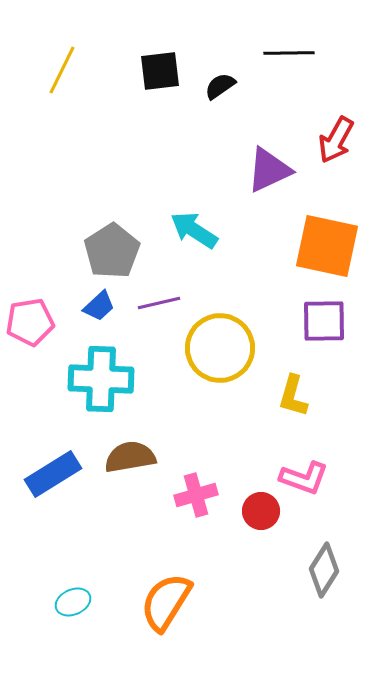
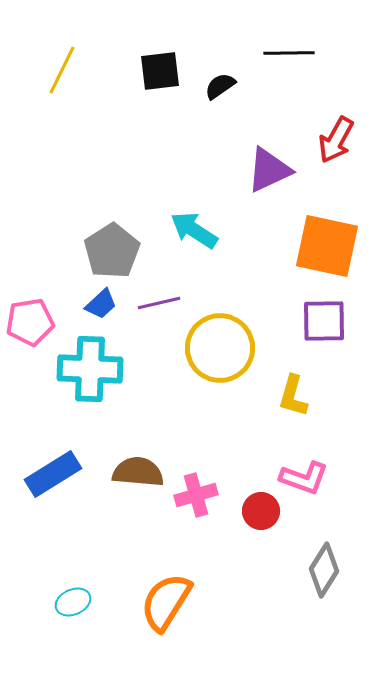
blue trapezoid: moved 2 px right, 2 px up
cyan cross: moved 11 px left, 10 px up
brown semicircle: moved 8 px right, 15 px down; rotated 15 degrees clockwise
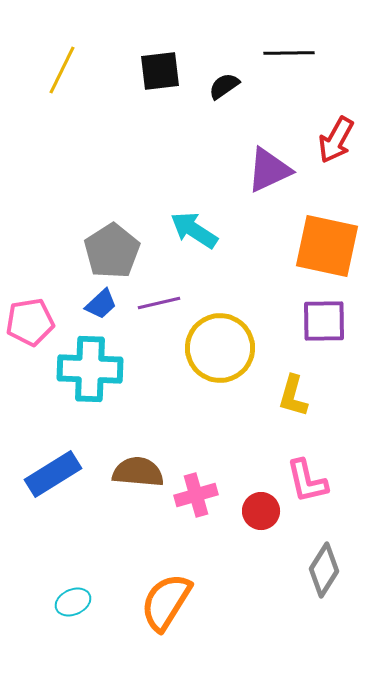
black semicircle: moved 4 px right
pink L-shape: moved 3 px right, 3 px down; rotated 57 degrees clockwise
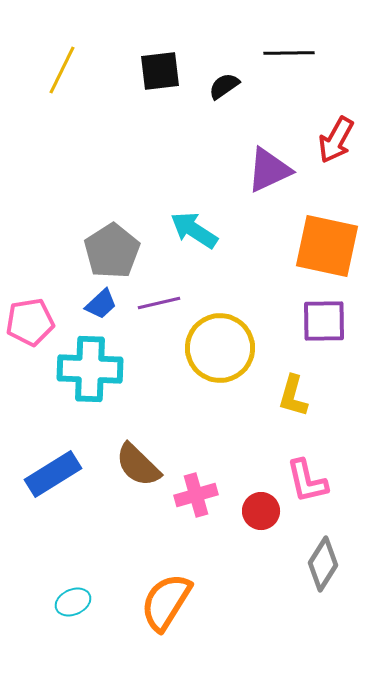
brown semicircle: moved 7 px up; rotated 141 degrees counterclockwise
gray diamond: moved 1 px left, 6 px up
